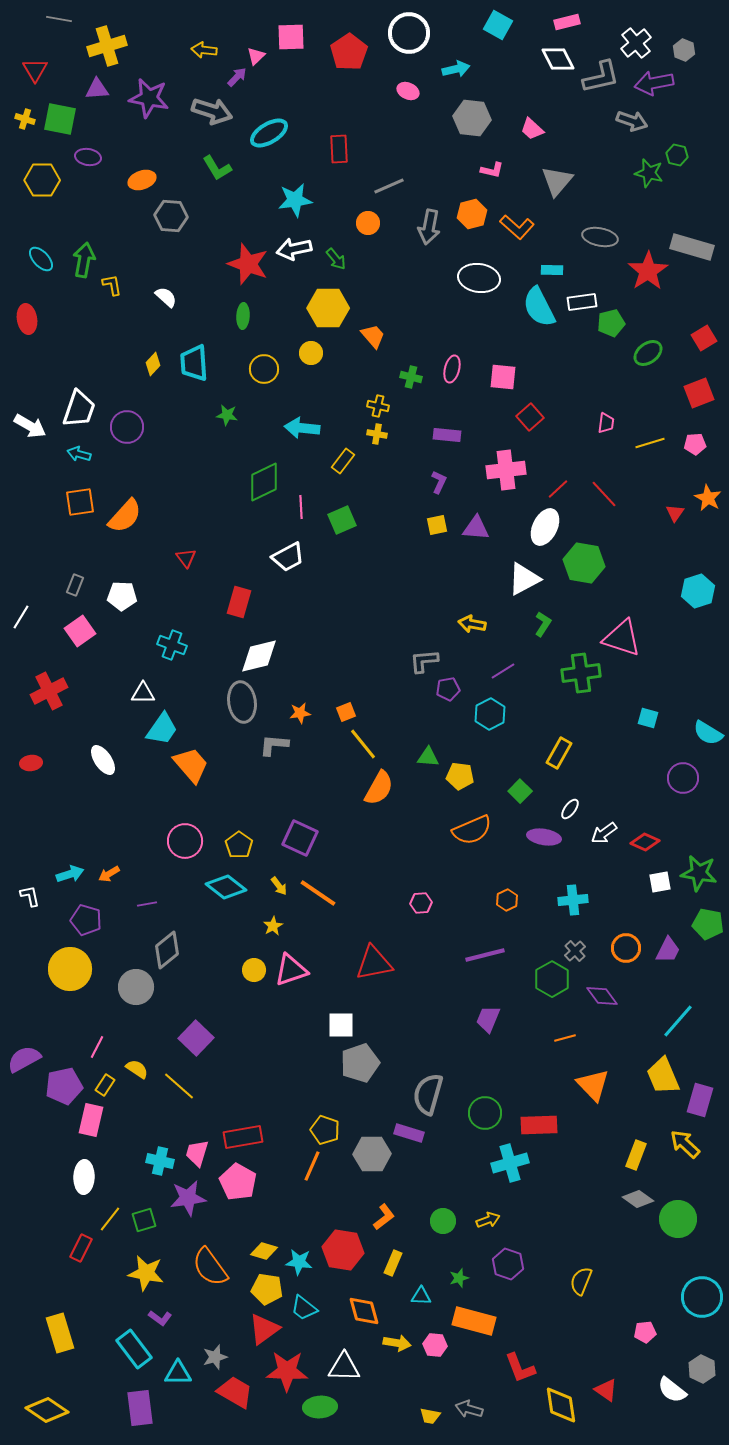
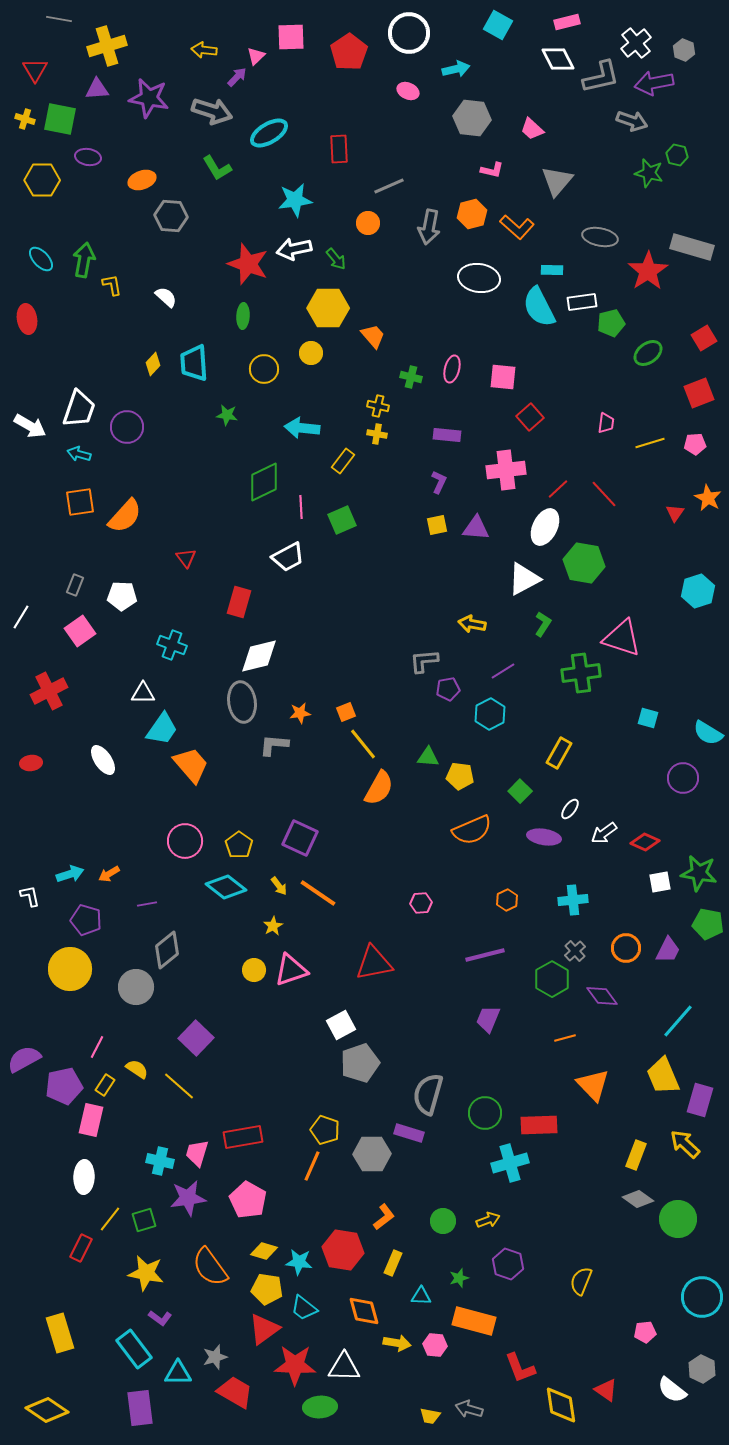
white square at (341, 1025): rotated 28 degrees counterclockwise
pink pentagon at (238, 1182): moved 10 px right, 18 px down
red star at (287, 1371): moved 8 px right, 6 px up
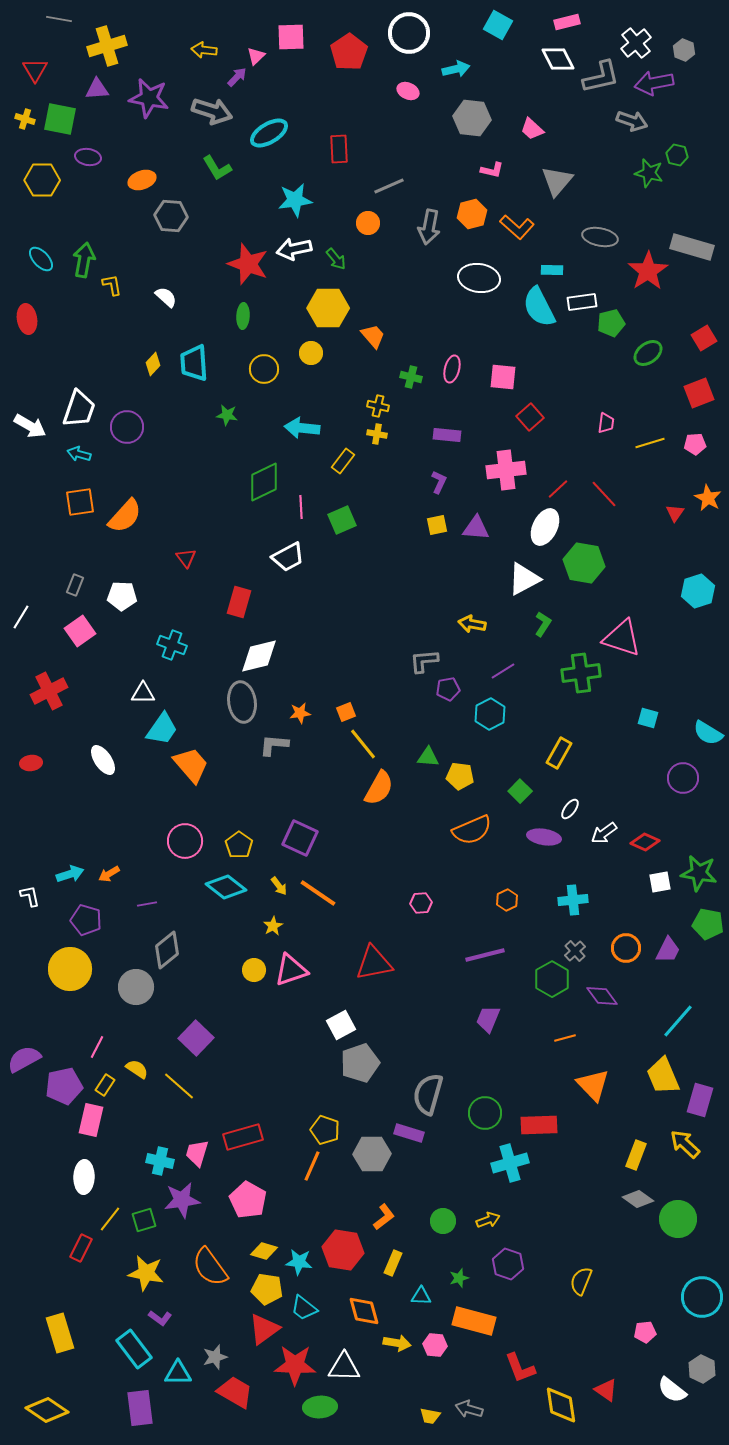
red rectangle at (243, 1137): rotated 6 degrees counterclockwise
purple star at (188, 1198): moved 6 px left, 2 px down
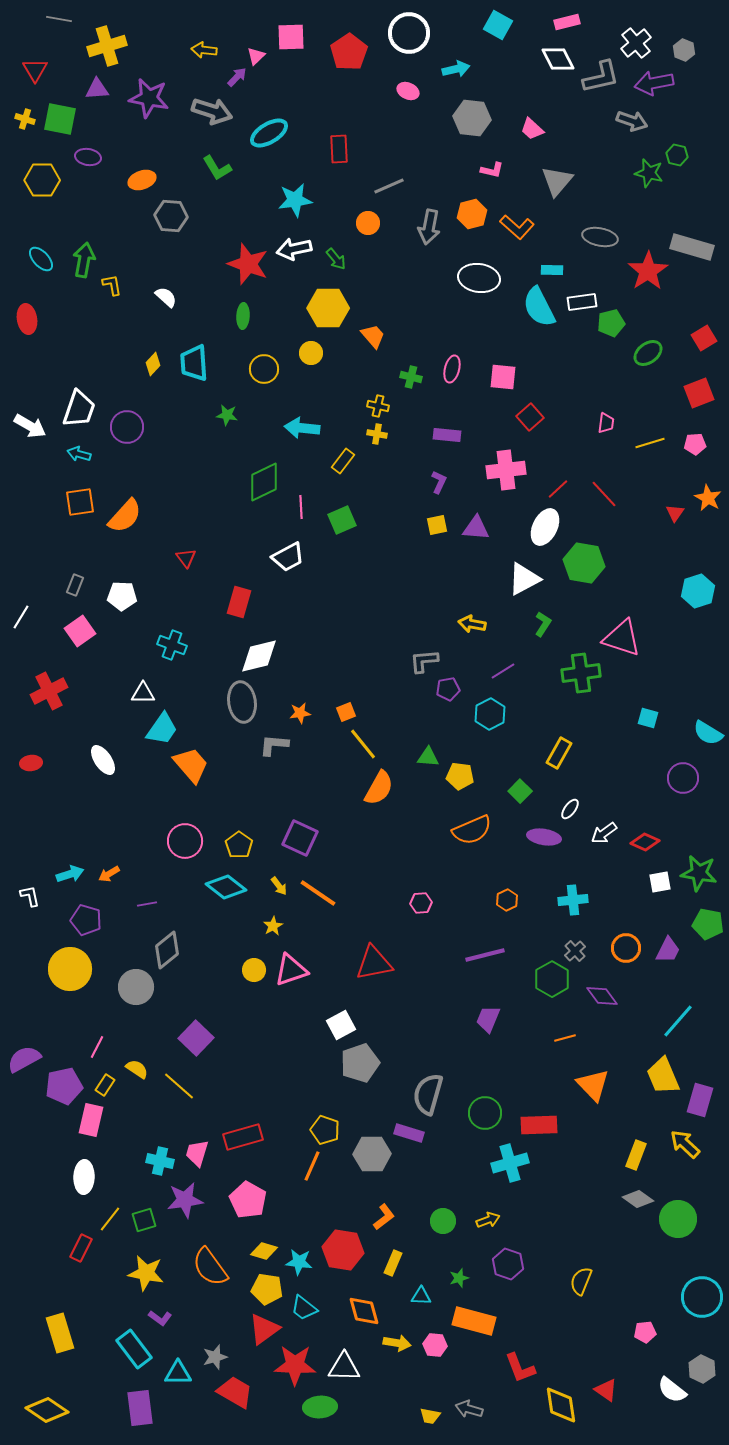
purple star at (182, 1200): moved 3 px right
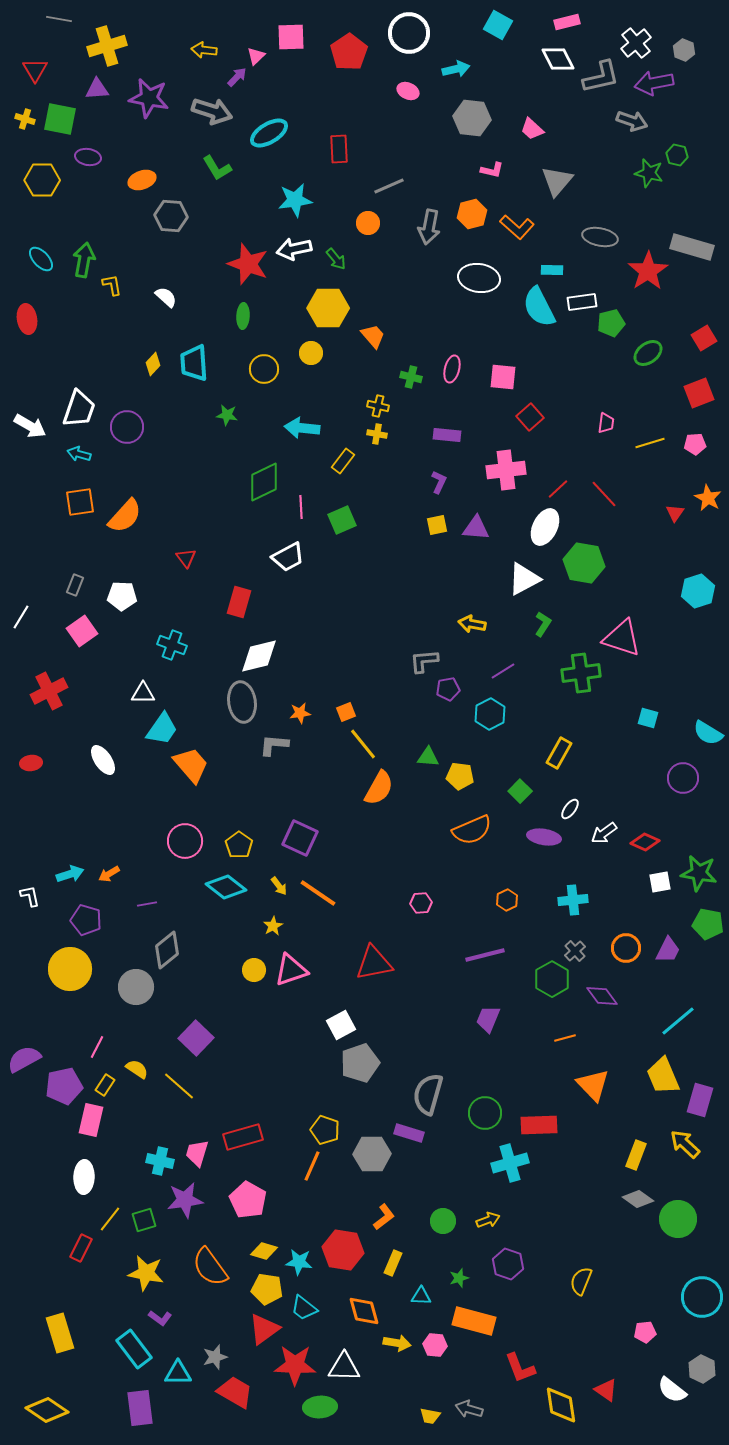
pink square at (80, 631): moved 2 px right
cyan line at (678, 1021): rotated 9 degrees clockwise
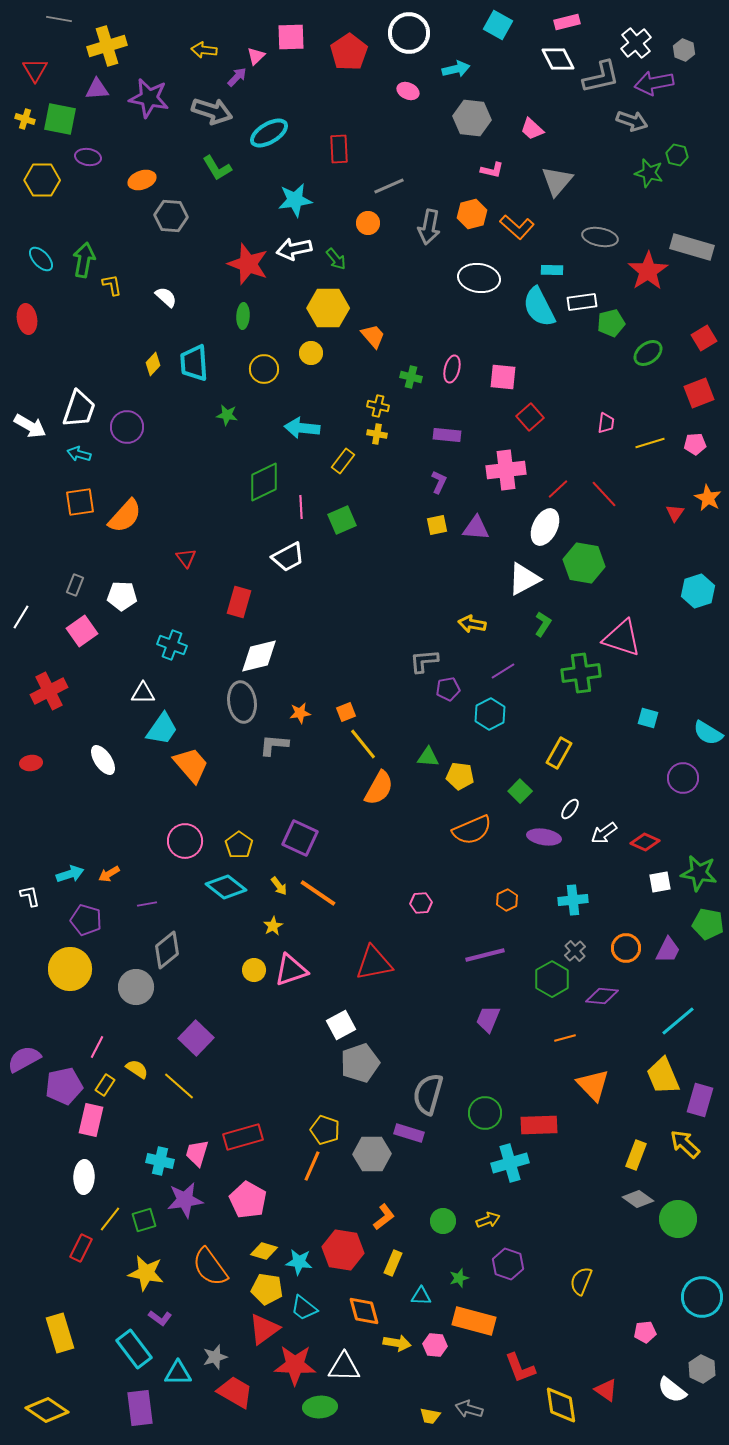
purple diamond at (602, 996): rotated 48 degrees counterclockwise
